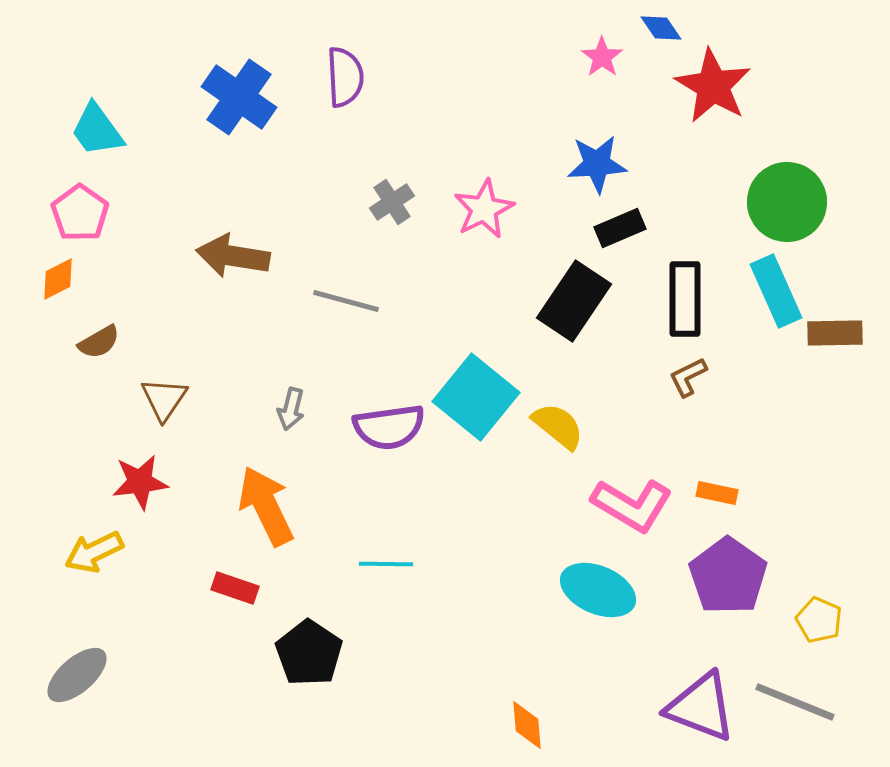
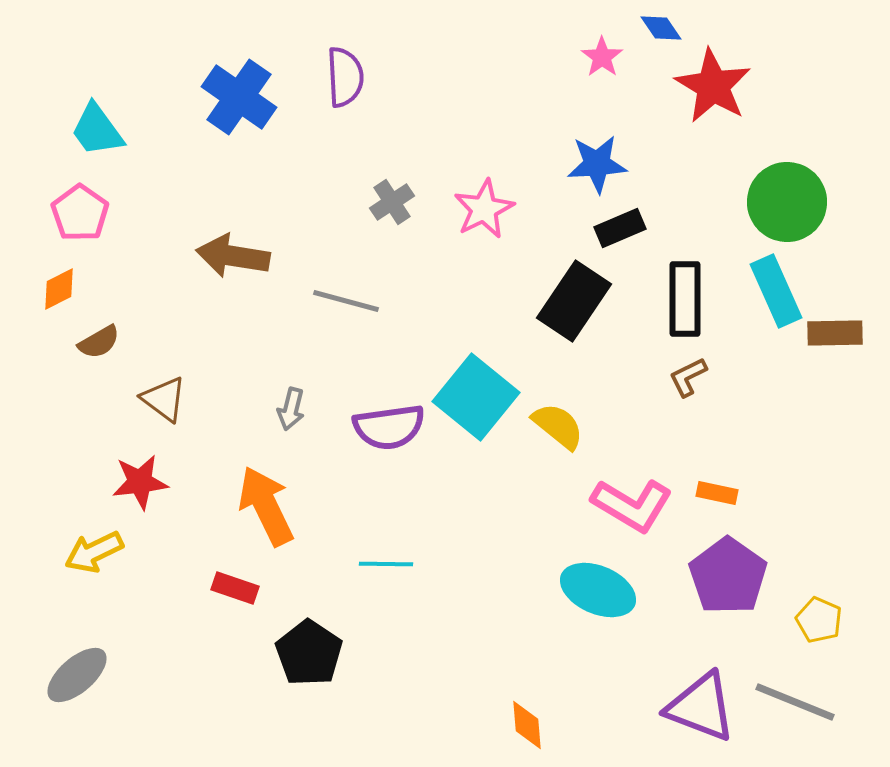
orange diamond at (58, 279): moved 1 px right, 10 px down
brown triangle at (164, 399): rotated 27 degrees counterclockwise
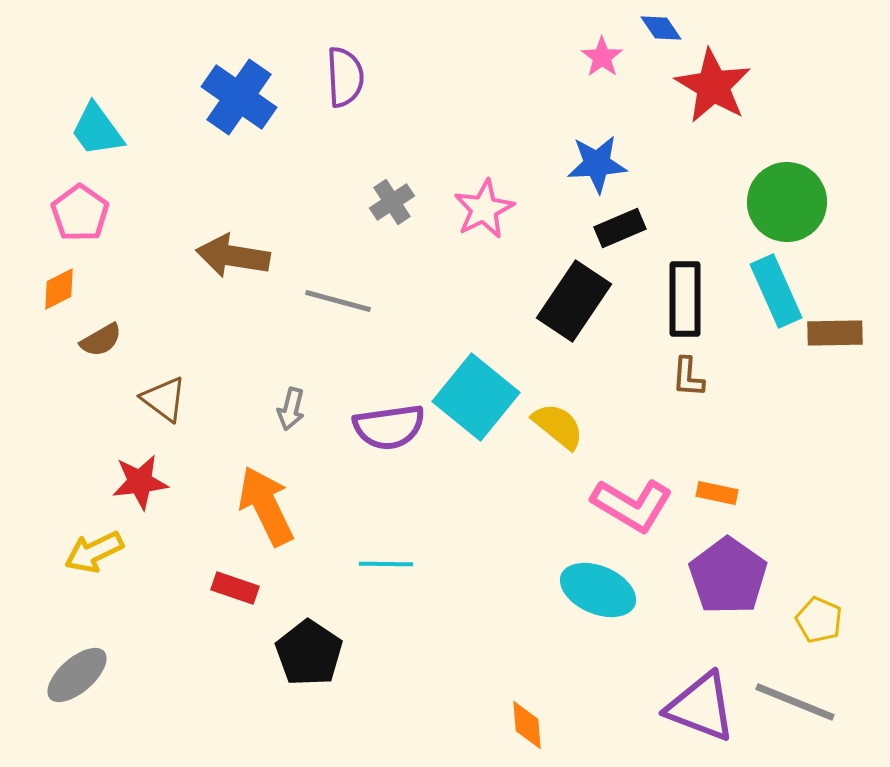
gray line at (346, 301): moved 8 px left
brown semicircle at (99, 342): moved 2 px right, 2 px up
brown L-shape at (688, 377): rotated 60 degrees counterclockwise
